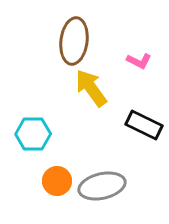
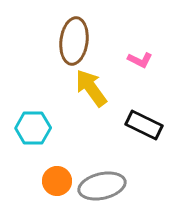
pink L-shape: moved 1 px right, 1 px up
cyan hexagon: moved 6 px up
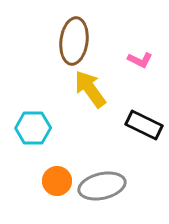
yellow arrow: moved 1 px left, 1 px down
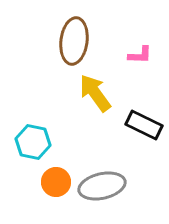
pink L-shape: moved 5 px up; rotated 25 degrees counterclockwise
yellow arrow: moved 5 px right, 4 px down
cyan hexagon: moved 14 px down; rotated 12 degrees clockwise
orange circle: moved 1 px left, 1 px down
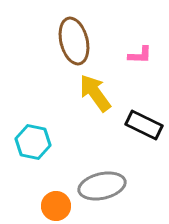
brown ellipse: rotated 21 degrees counterclockwise
orange circle: moved 24 px down
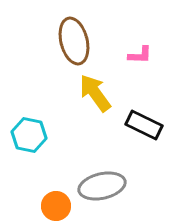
cyan hexagon: moved 4 px left, 7 px up
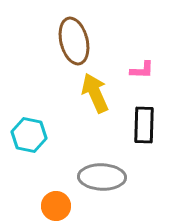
pink L-shape: moved 2 px right, 15 px down
yellow arrow: rotated 12 degrees clockwise
black rectangle: rotated 66 degrees clockwise
gray ellipse: moved 9 px up; rotated 15 degrees clockwise
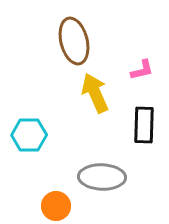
pink L-shape: rotated 15 degrees counterclockwise
cyan hexagon: rotated 12 degrees counterclockwise
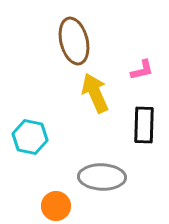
cyan hexagon: moved 1 px right, 2 px down; rotated 12 degrees clockwise
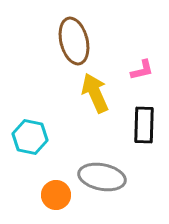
gray ellipse: rotated 9 degrees clockwise
orange circle: moved 11 px up
